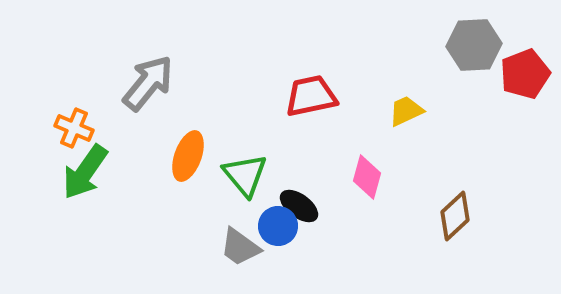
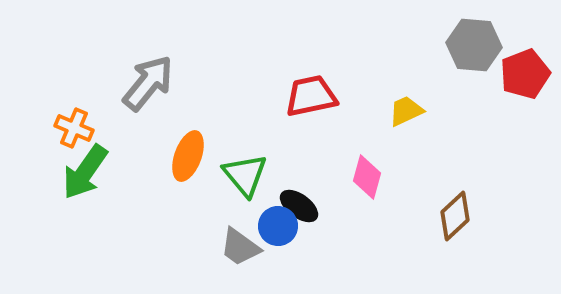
gray hexagon: rotated 8 degrees clockwise
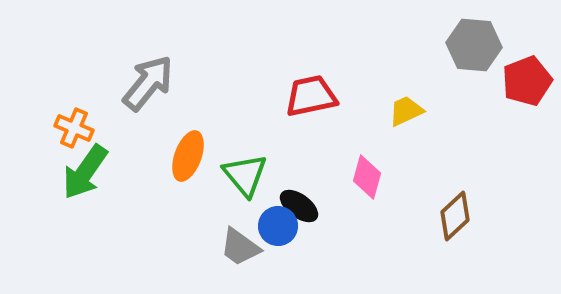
red pentagon: moved 2 px right, 7 px down
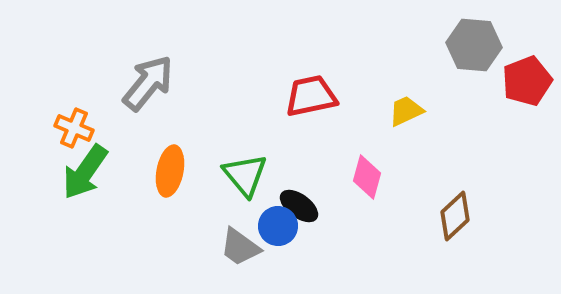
orange ellipse: moved 18 px left, 15 px down; rotated 9 degrees counterclockwise
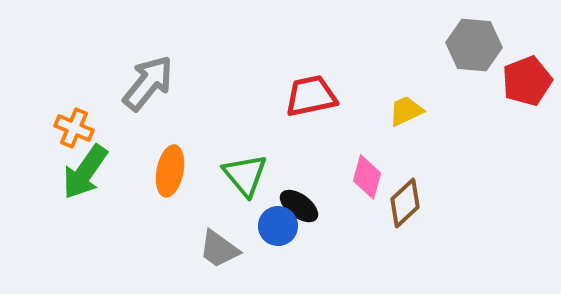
brown diamond: moved 50 px left, 13 px up
gray trapezoid: moved 21 px left, 2 px down
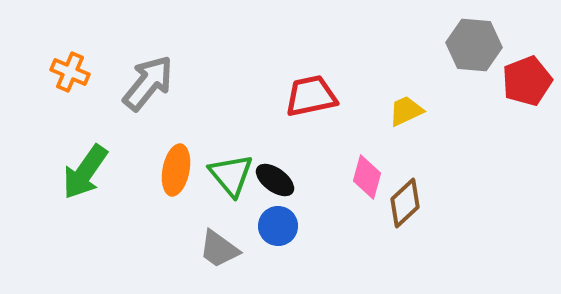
orange cross: moved 4 px left, 56 px up
orange ellipse: moved 6 px right, 1 px up
green triangle: moved 14 px left
black ellipse: moved 24 px left, 26 px up
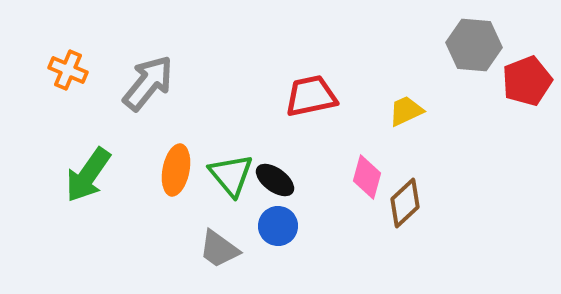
orange cross: moved 2 px left, 2 px up
green arrow: moved 3 px right, 3 px down
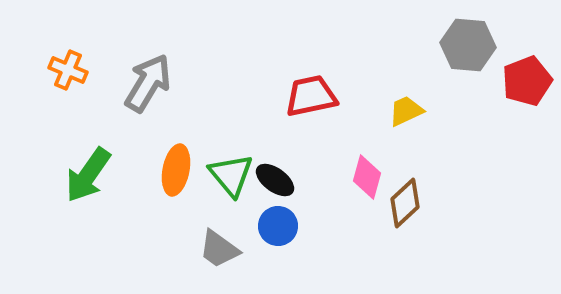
gray hexagon: moved 6 px left
gray arrow: rotated 8 degrees counterclockwise
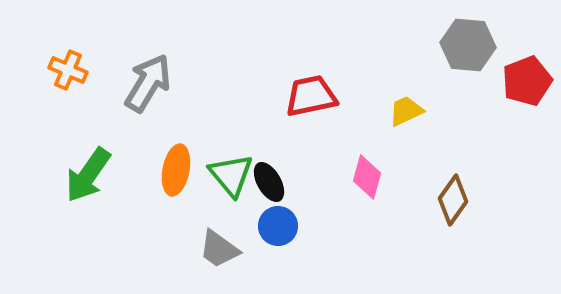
black ellipse: moved 6 px left, 2 px down; rotated 24 degrees clockwise
brown diamond: moved 48 px right, 3 px up; rotated 12 degrees counterclockwise
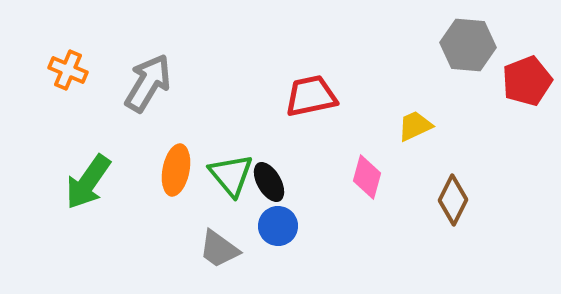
yellow trapezoid: moved 9 px right, 15 px down
green arrow: moved 7 px down
brown diamond: rotated 9 degrees counterclockwise
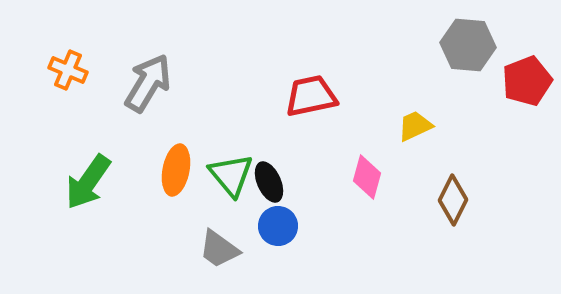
black ellipse: rotated 6 degrees clockwise
